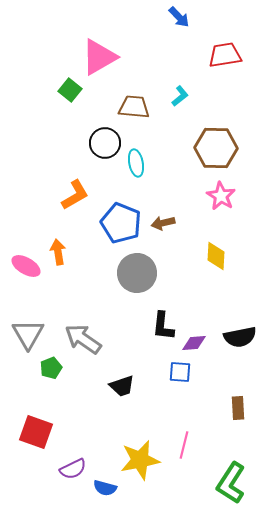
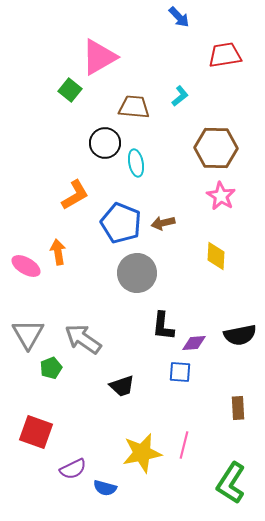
black semicircle: moved 2 px up
yellow star: moved 2 px right, 7 px up
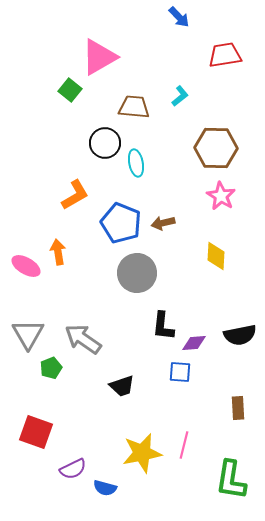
green L-shape: moved 3 px up; rotated 24 degrees counterclockwise
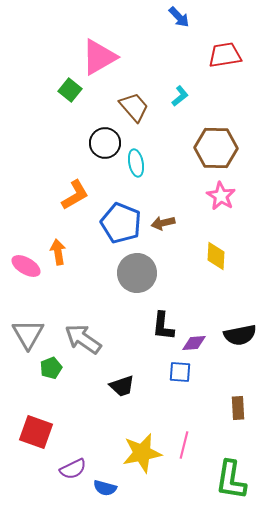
brown trapezoid: rotated 44 degrees clockwise
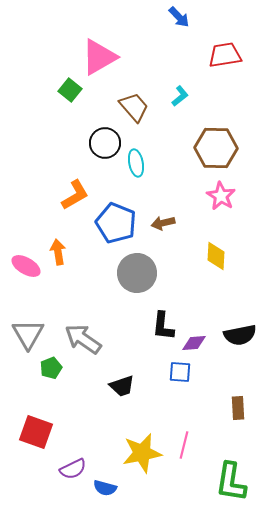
blue pentagon: moved 5 px left
green L-shape: moved 2 px down
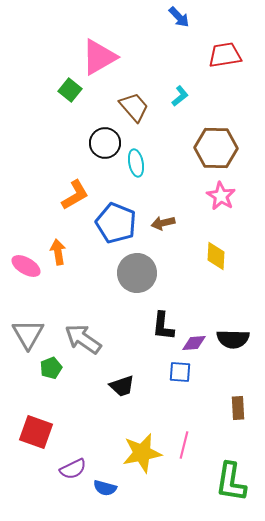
black semicircle: moved 7 px left, 4 px down; rotated 12 degrees clockwise
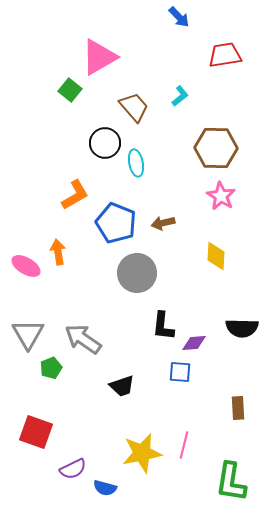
black semicircle: moved 9 px right, 11 px up
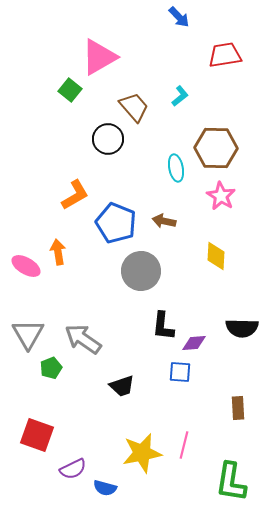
black circle: moved 3 px right, 4 px up
cyan ellipse: moved 40 px right, 5 px down
brown arrow: moved 1 px right, 2 px up; rotated 25 degrees clockwise
gray circle: moved 4 px right, 2 px up
red square: moved 1 px right, 3 px down
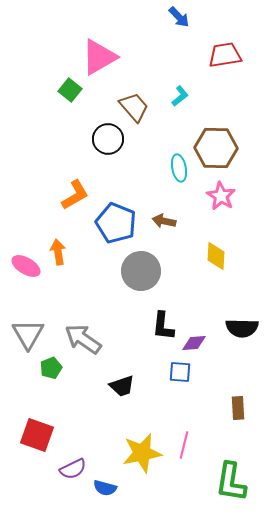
cyan ellipse: moved 3 px right
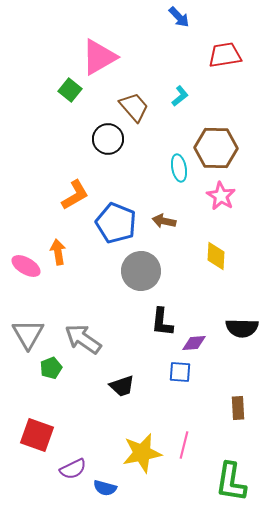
black L-shape: moved 1 px left, 4 px up
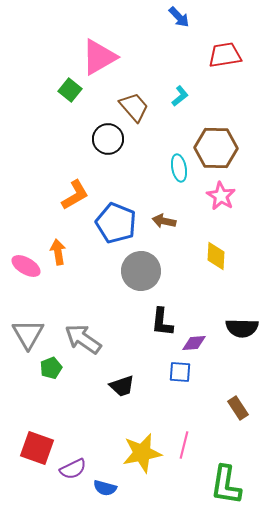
brown rectangle: rotated 30 degrees counterclockwise
red square: moved 13 px down
green L-shape: moved 5 px left, 3 px down
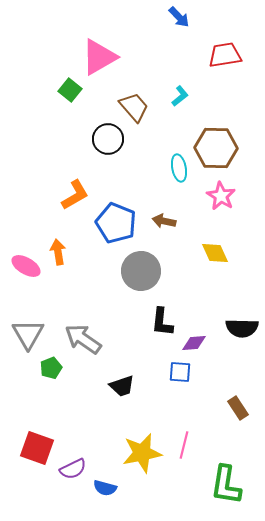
yellow diamond: moved 1 px left, 3 px up; rotated 28 degrees counterclockwise
